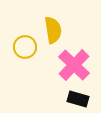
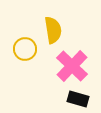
yellow circle: moved 2 px down
pink cross: moved 2 px left, 1 px down
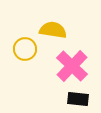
yellow semicircle: rotated 72 degrees counterclockwise
black rectangle: rotated 10 degrees counterclockwise
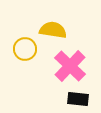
pink cross: moved 2 px left
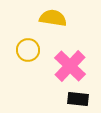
yellow semicircle: moved 12 px up
yellow circle: moved 3 px right, 1 px down
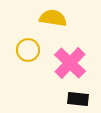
pink cross: moved 3 px up
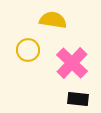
yellow semicircle: moved 2 px down
pink cross: moved 2 px right
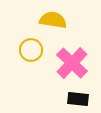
yellow circle: moved 3 px right
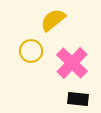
yellow semicircle: rotated 48 degrees counterclockwise
yellow circle: moved 1 px down
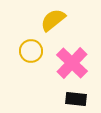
black rectangle: moved 2 px left
